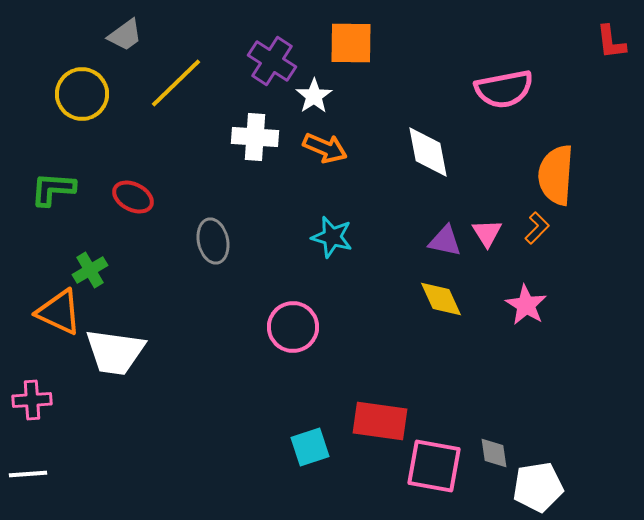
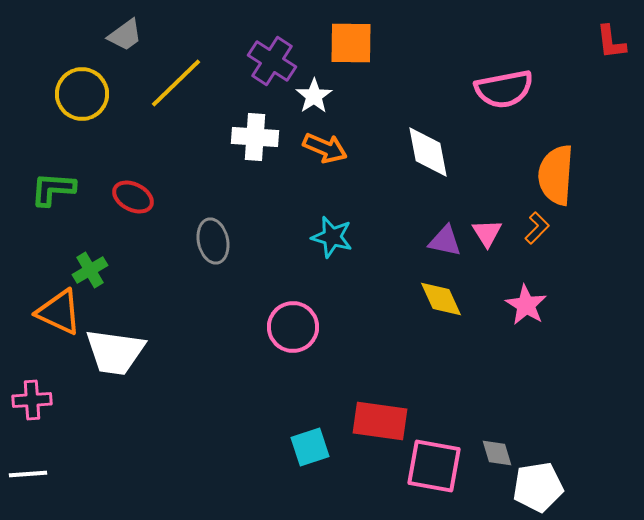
gray diamond: moved 3 px right; rotated 8 degrees counterclockwise
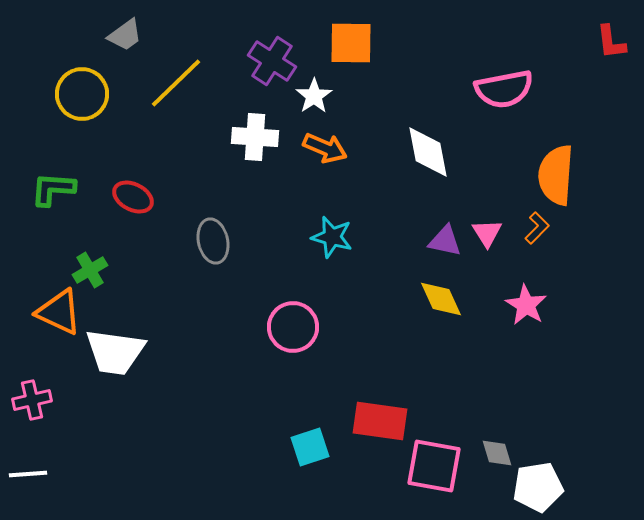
pink cross: rotated 9 degrees counterclockwise
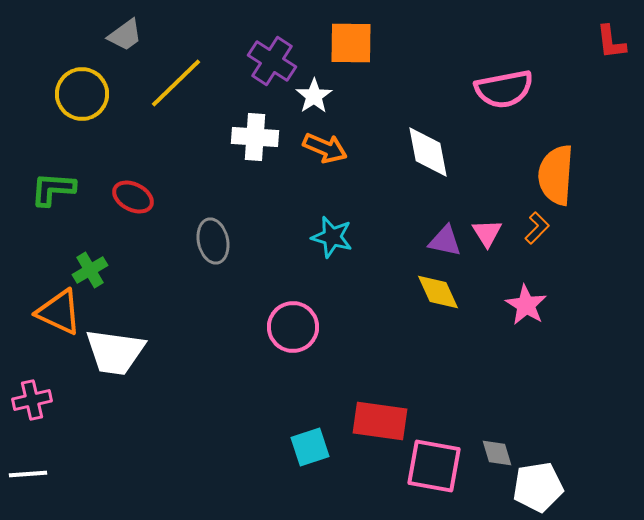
yellow diamond: moved 3 px left, 7 px up
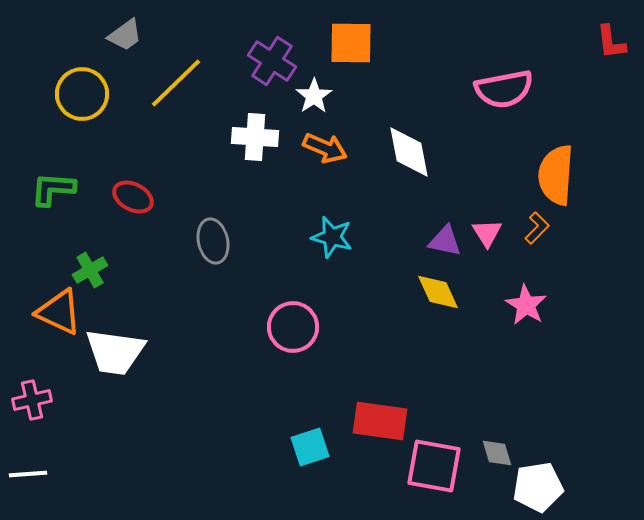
white diamond: moved 19 px left
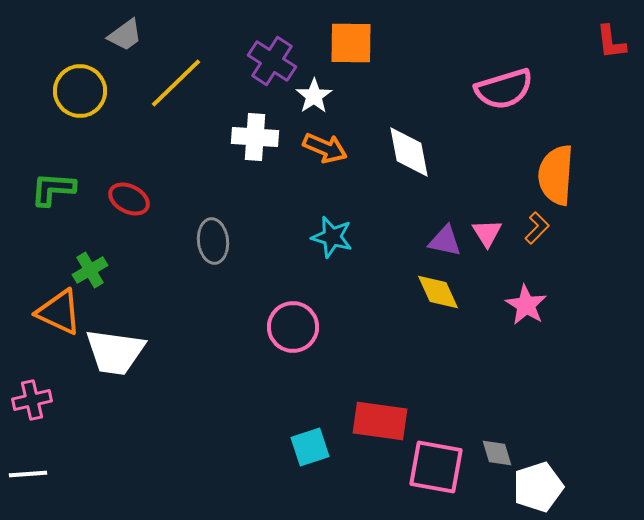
pink semicircle: rotated 6 degrees counterclockwise
yellow circle: moved 2 px left, 3 px up
red ellipse: moved 4 px left, 2 px down
gray ellipse: rotated 6 degrees clockwise
pink square: moved 2 px right, 1 px down
white pentagon: rotated 9 degrees counterclockwise
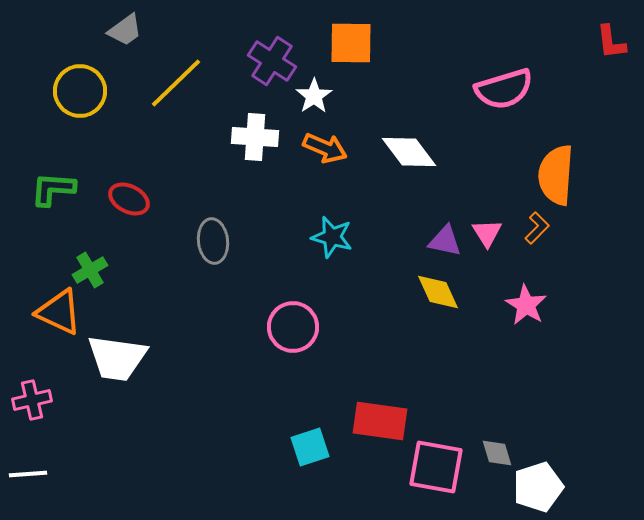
gray trapezoid: moved 5 px up
white diamond: rotated 26 degrees counterclockwise
white trapezoid: moved 2 px right, 6 px down
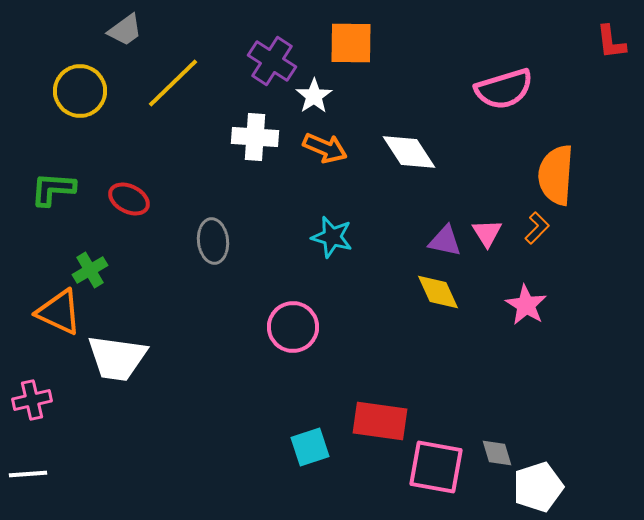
yellow line: moved 3 px left
white diamond: rotated 4 degrees clockwise
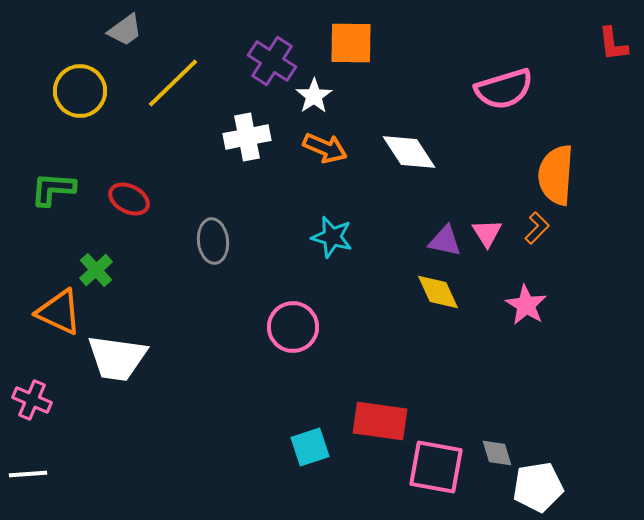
red L-shape: moved 2 px right, 2 px down
white cross: moved 8 px left; rotated 15 degrees counterclockwise
green cross: moved 6 px right; rotated 12 degrees counterclockwise
pink cross: rotated 36 degrees clockwise
white pentagon: rotated 9 degrees clockwise
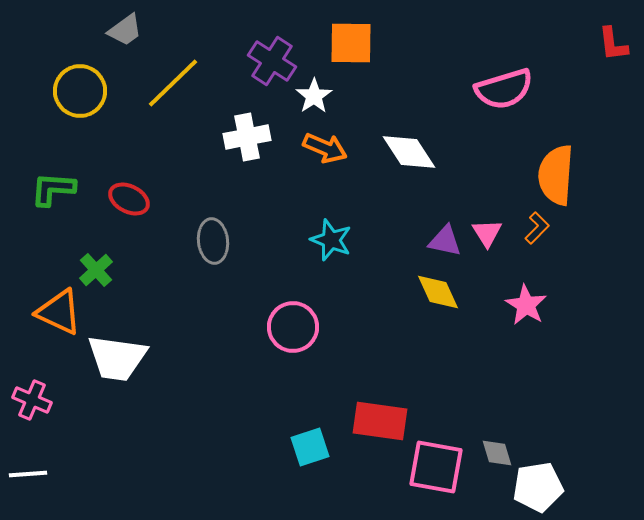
cyan star: moved 1 px left, 3 px down; rotated 6 degrees clockwise
